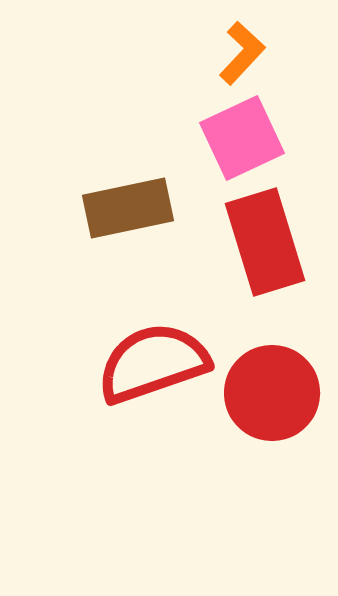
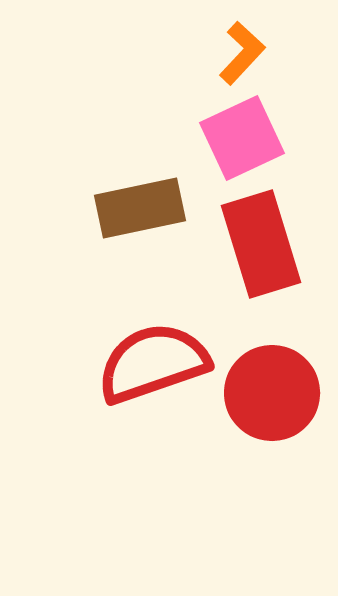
brown rectangle: moved 12 px right
red rectangle: moved 4 px left, 2 px down
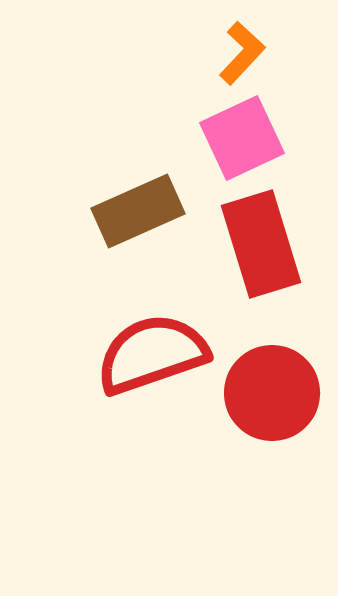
brown rectangle: moved 2 px left, 3 px down; rotated 12 degrees counterclockwise
red semicircle: moved 1 px left, 9 px up
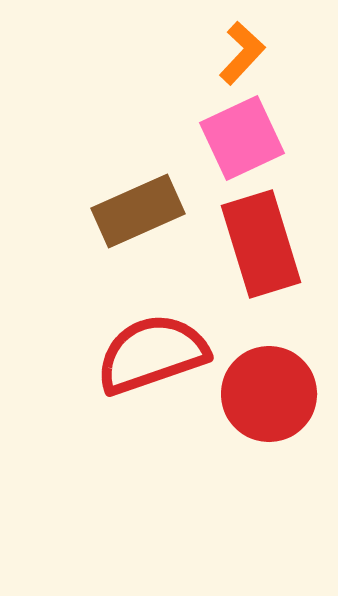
red circle: moved 3 px left, 1 px down
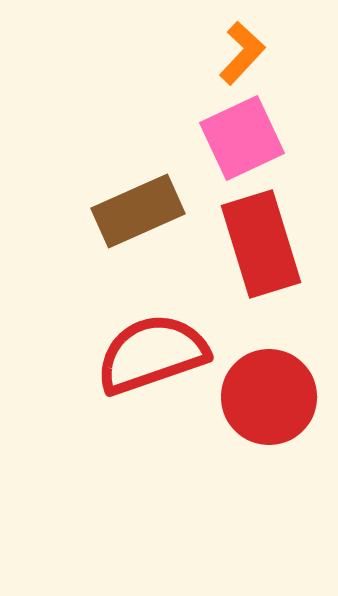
red circle: moved 3 px down
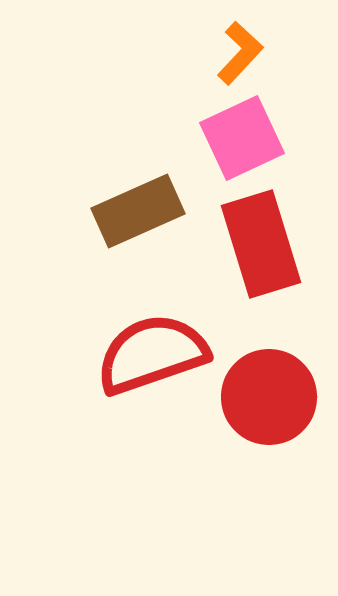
orange L-shape: moved 2 px left
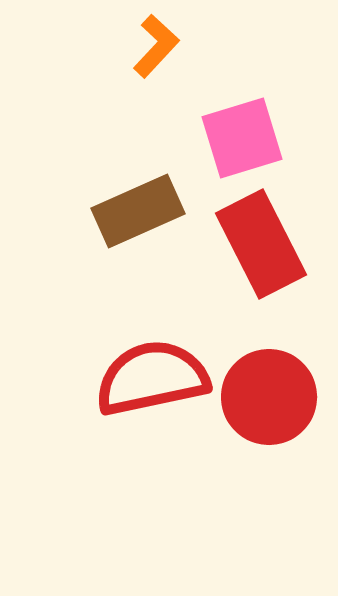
orange L-shape: moved 84 px left, 7 px up
pink square: rotated 8 degrees clockwise
red rectangle: rotated 10 degrees counterclockwise
red semicircle: moved 24 px down; rotated 7 degrees clockwise
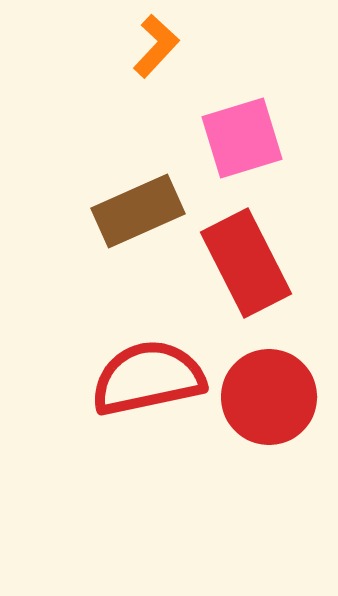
red rectangle: moved 15 px left, 19 px down
red semicircle: moved 4 px left
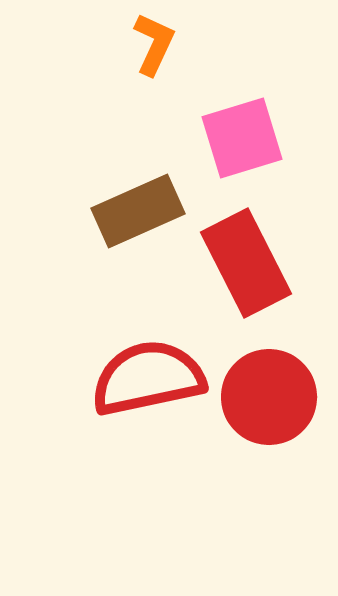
orange L-shape: moved 2 px left, 2 px up; rotated 18 degrees counterclockwise
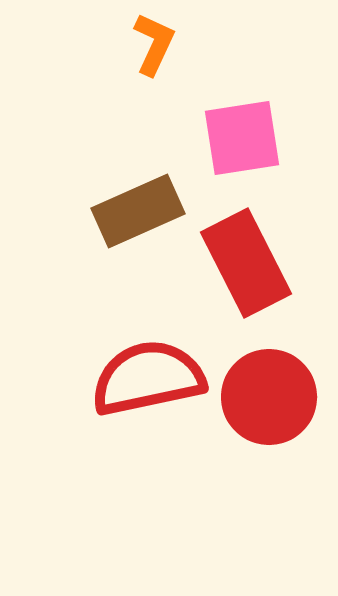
pink square: rotated 8 degrees clockwise
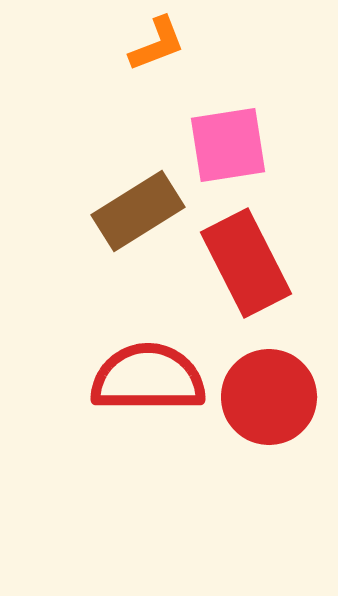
orange L-shape: moved 3 px right; rotated 44 degrees clockwise
pink square: moved 14 px left, 7 px down
brown rectangle: rotated 8 degrees counterclockwise
red semicircle: rotated 12 degrees clockwise
